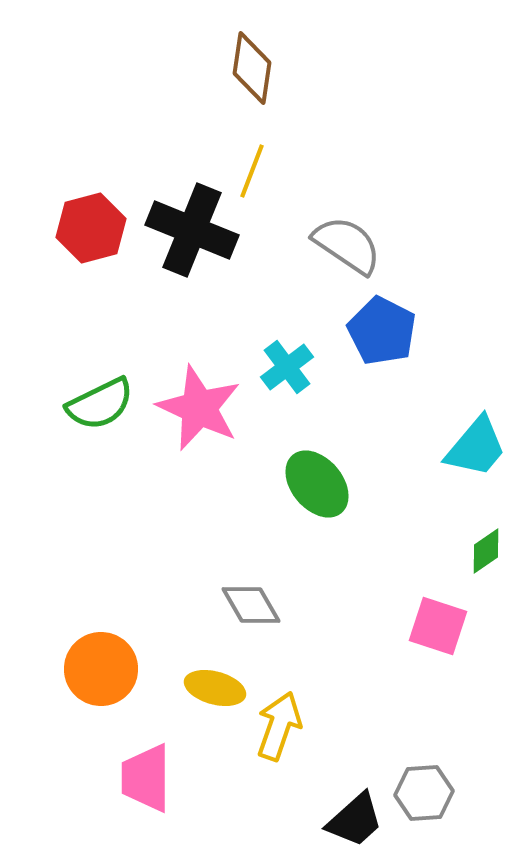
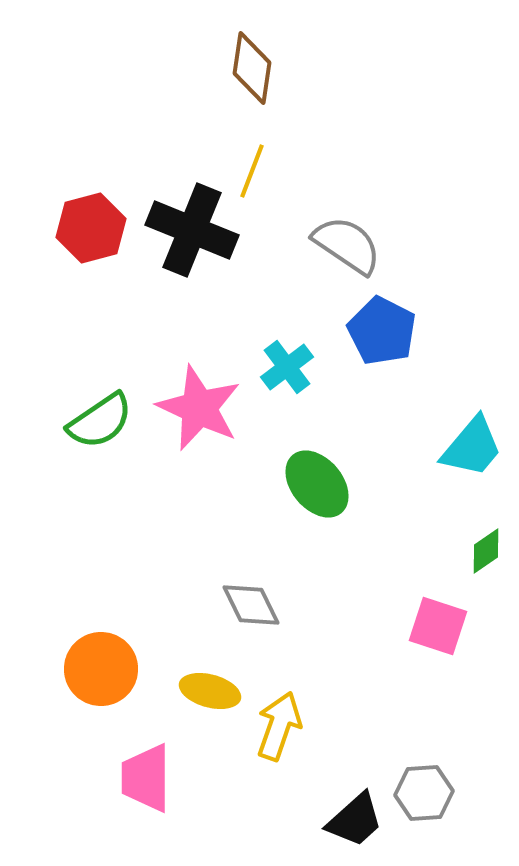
green semicircle: moved 17 px down; rotated 8 degrees counterclockwise
cyan trapezoid: moved 4 px left
gray diamond: rotated 4 degrees clockwise
yellow ellipse: moved 5 px left, 3 px down
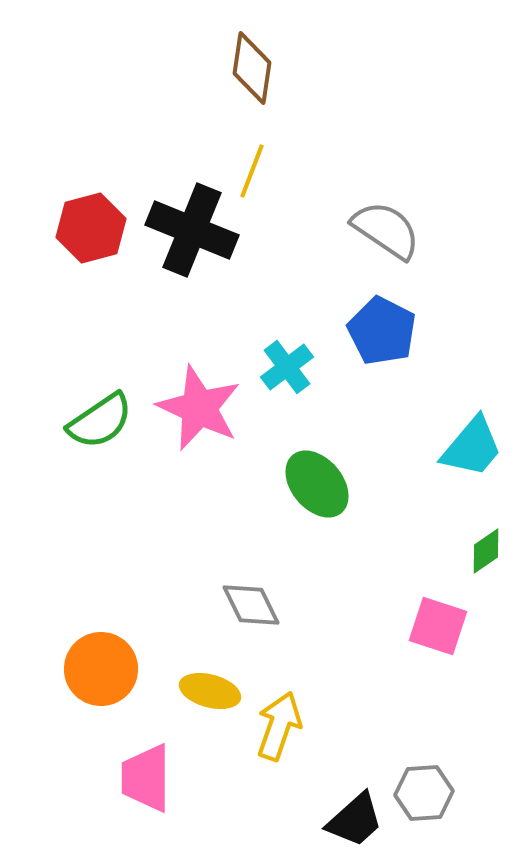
gray semicircle: moved 39 px right, 15 px up
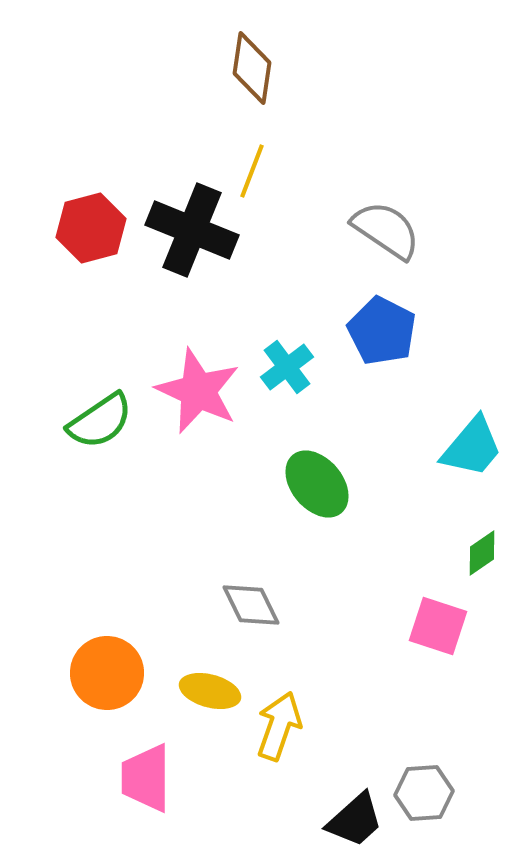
pink star: moved 1 px left, 17 px up
green diamond: moved 4 px left, 2 px down
orange circle: moved 6 px right, 4 px down
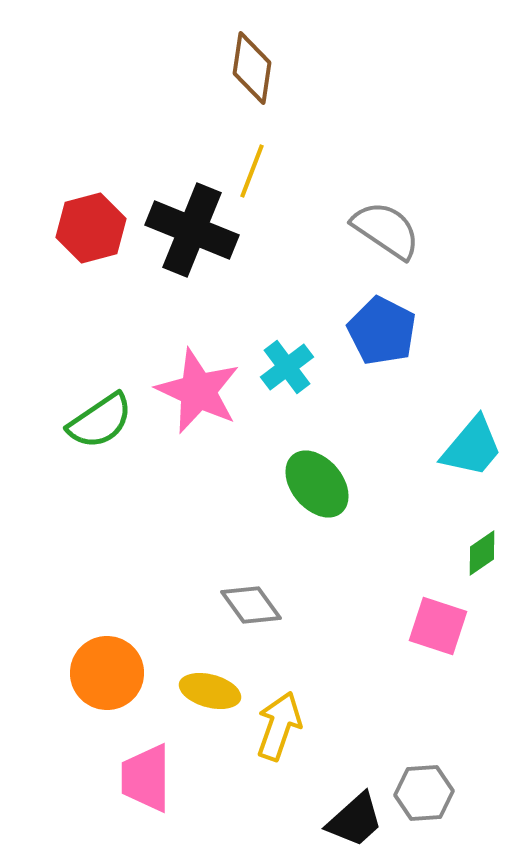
gray diamond: rotated 10 degrees counterclockwise
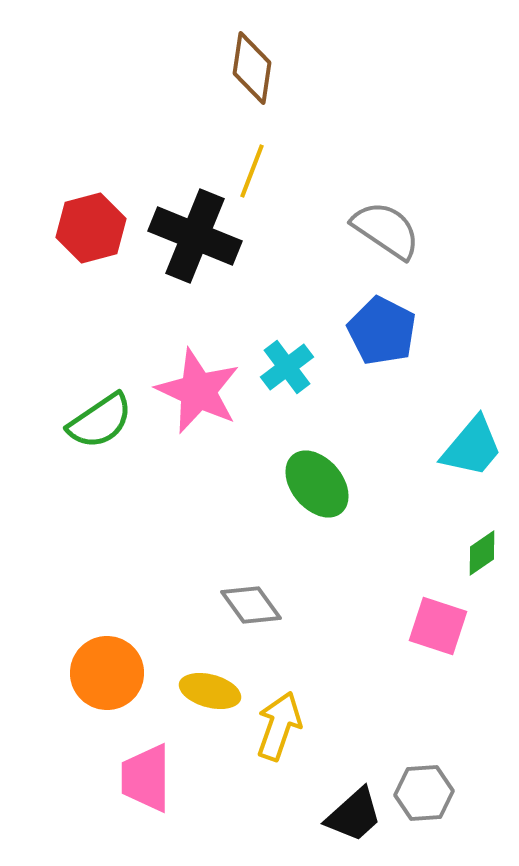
black cross: moved 3 px right, 6 px down
black trapezoid: moved 1 px left, 5 px up
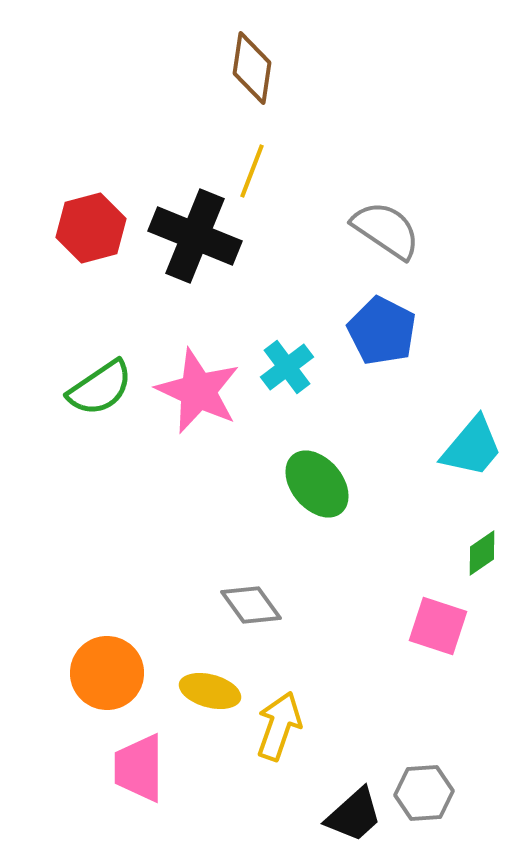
green semicircle: moved 33 px up
pink trapezoid: moved 7 px left, 10 px up
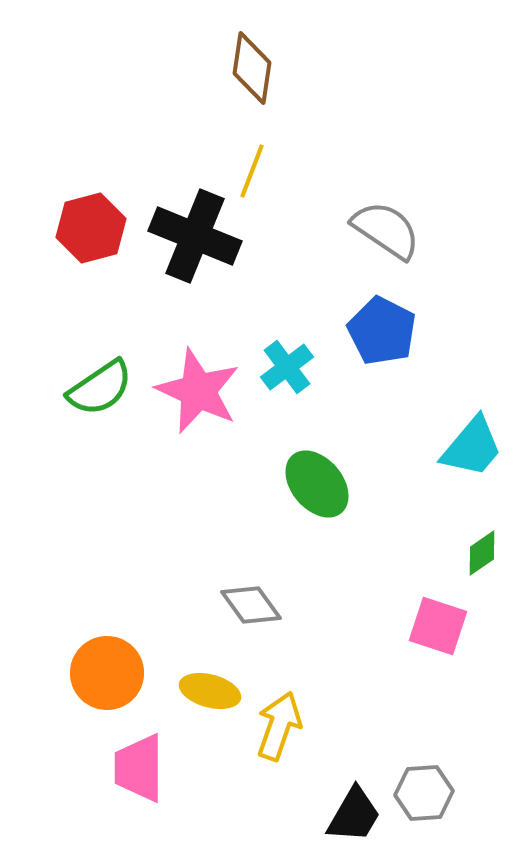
black trapezoid: rotated 18 degrees counterclockwise
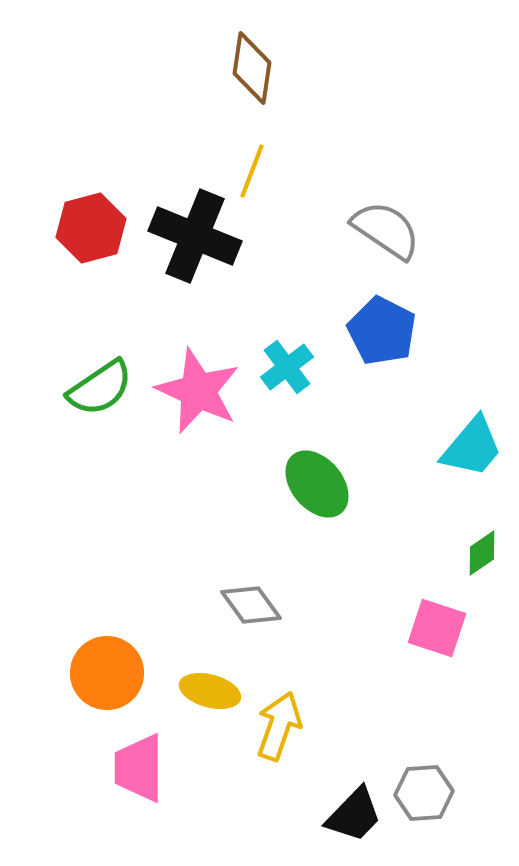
pink square: moved 1 px left, 2 px down
black trapezoid: rotated 14 degrees clockwise
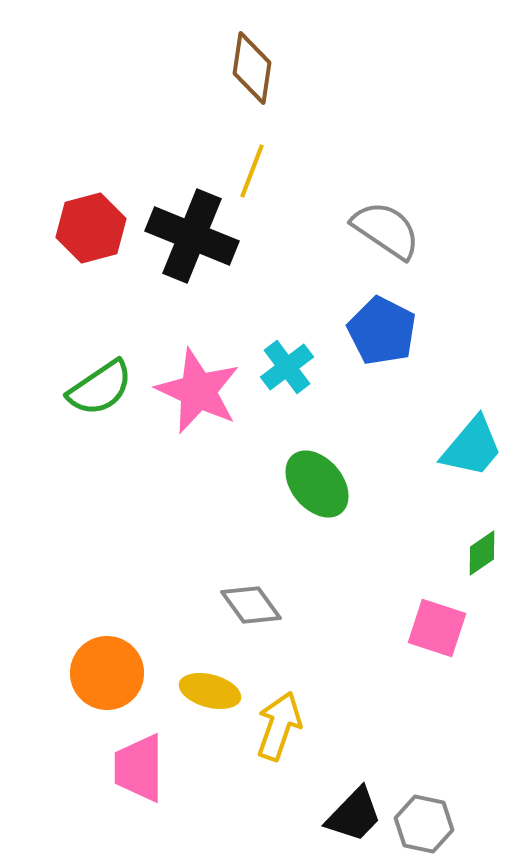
black cross: moved 3 px left
gray hexagon: moved 31 px down; rotated 16 degrees clockwise
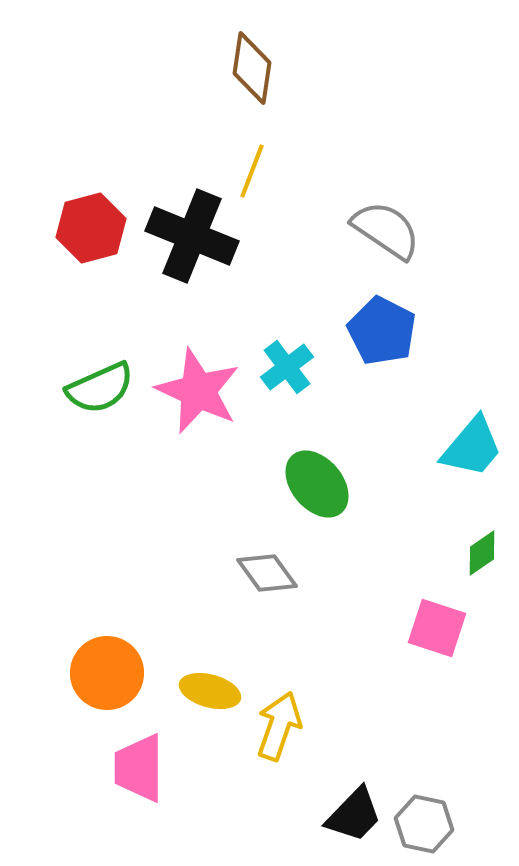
green semicircle: rotated 10 degrees clockwise
gray diamond: moved 16 px right, 32 px up
